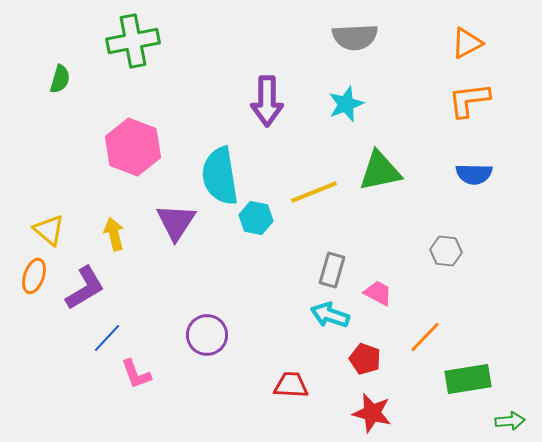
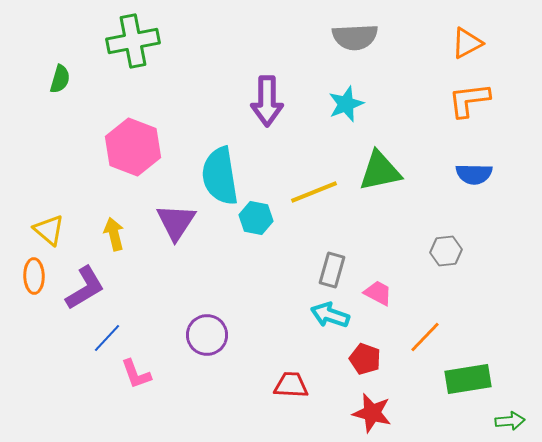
gray hexagon: rotated 12 degrees counterclockwise
orange ellipse: rotated 20 degrees counterclockwise
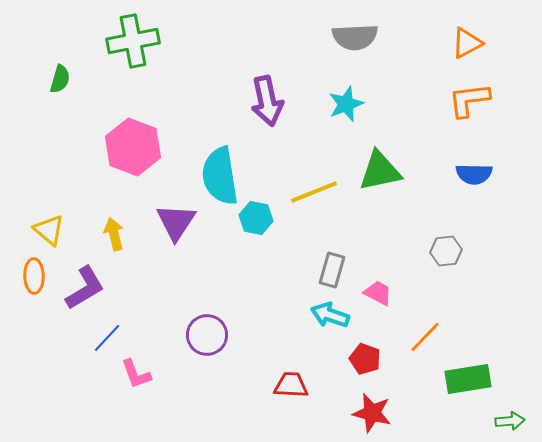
purple arrow: rotated 12 degrees counterclockwise
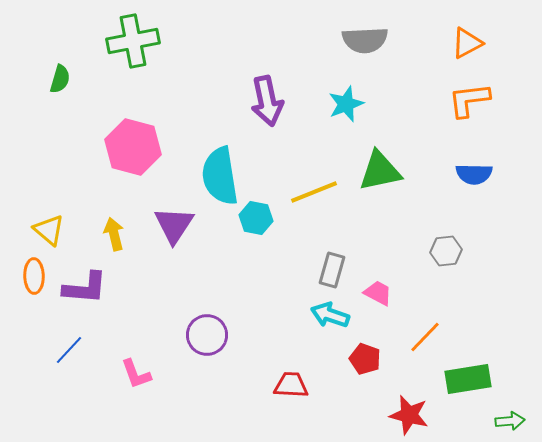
gray semicircle: moved 10 px right, 3 px down
pink hexagon: rotated 6 degrees counterclockwise
purple triangle: moved 2 px left, 3 px down
purple L-shape: rotated 36 degrees clockwise
blue line: moved 38 px left, 12 px down
red star: moved 37 px right, 2 px down
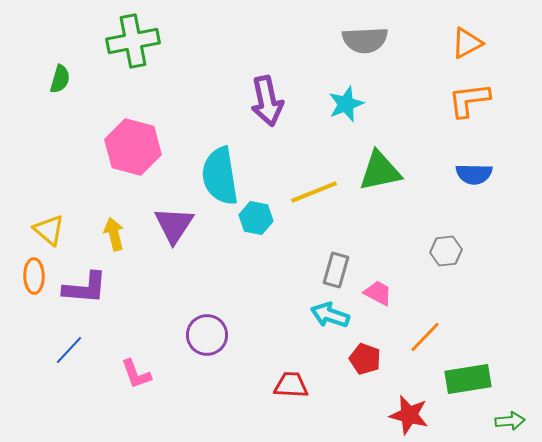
gray rectangle: moved 4 px right
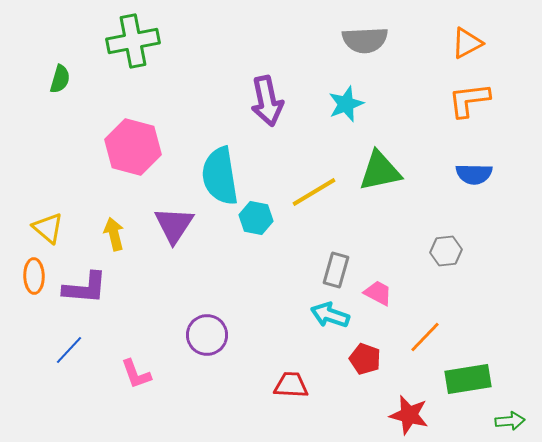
yellow line: rotated 9 degrees counterclockwise
yellow triangle: moved 1 px left, 2 px up
